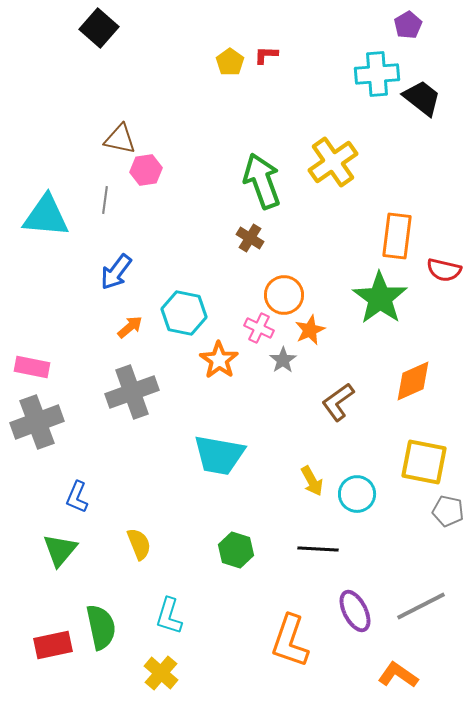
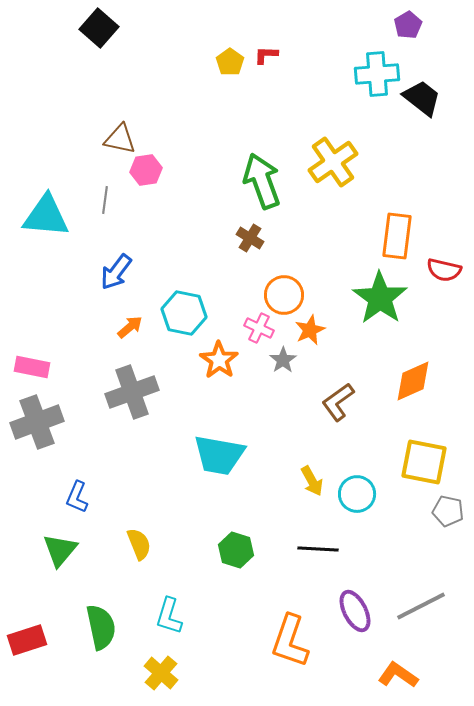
red rectangle at (53, 645): moved 26 px left, 5 px up; rotated 6 degrees counterclockwise
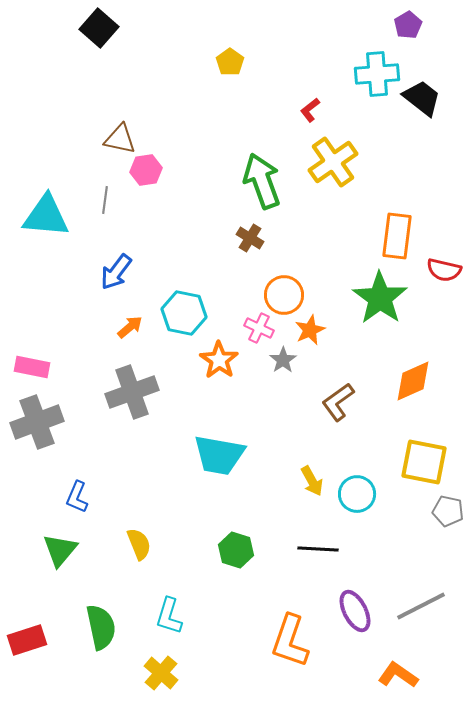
red L-shape at (266, 55): moved 44 px right, 55 px down; rotated 40 degrees counterclockwise
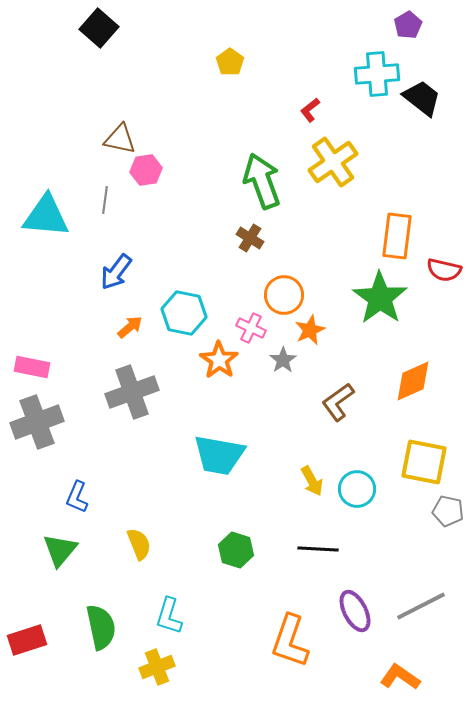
pink cross at (259, 328): moved 8 px left
cyan circle at (357, 494): moved 5 px up
yellow cross at (161, 673): moved 4 px left, 6 px up; rotated 28 degrees clockwise
orange L-shape at (398, 675): moved 2 px right, 2 px down
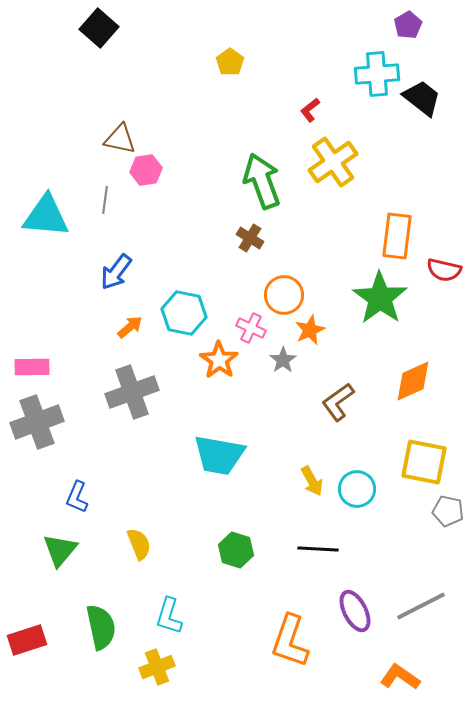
pink rectangle at (32, 367): rotated 12 degrees counterclockwise
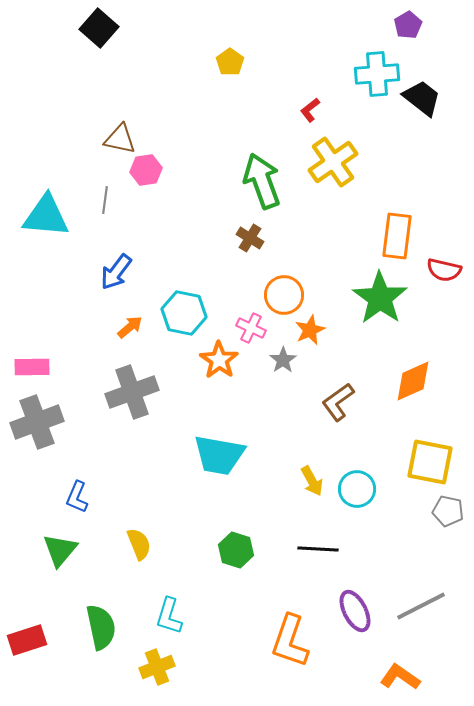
yellow square at (424, 462): moved 6 px right
